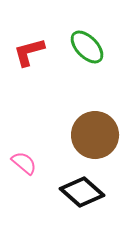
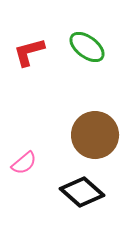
green ellipse: rotated 9 degrees counterclockwise
pink semicircle: rotated 100 degrees clockwise
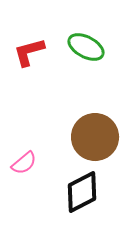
green ellipse: moved 1 px left; rotated 9 degrees counterclockwise
brown circle: moved 2 px down
black diamond: rotated 69 degrees counterclockwise
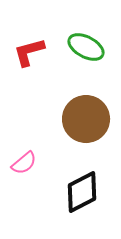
brown circle: moved 9 px left, 18 px up
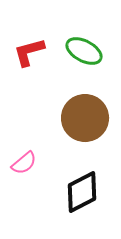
green ellipse: moved 2 px left, 4 px down
brown circle: moved 1 px left, 1 px up
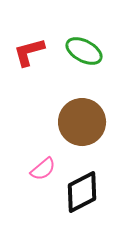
brown circle: moved 3 px left, 4 px down
pink semicircle: moved 19 px right, 6 px down
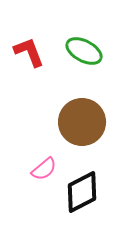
red L-shape: rotated 84 degrees clockwise
pink semicircle: moved 1 px right
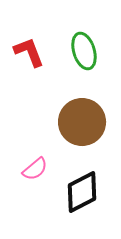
green ellipse: rotated 45 degrees clockwise
pink semicircle: moved 9 px left
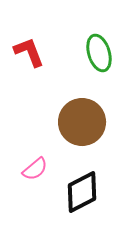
green ellipse: moved 15 px right, 2 px down
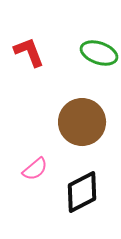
green ellipse: rotated 54 degrees counterclockwise
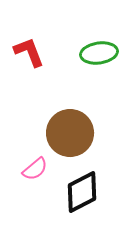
green ellipse: rotated 27 degrees counterclockwise
brown circle: moved 12 px left, 11 px down
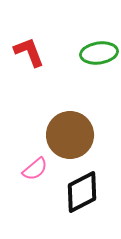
brown circle: moved 2 px down
